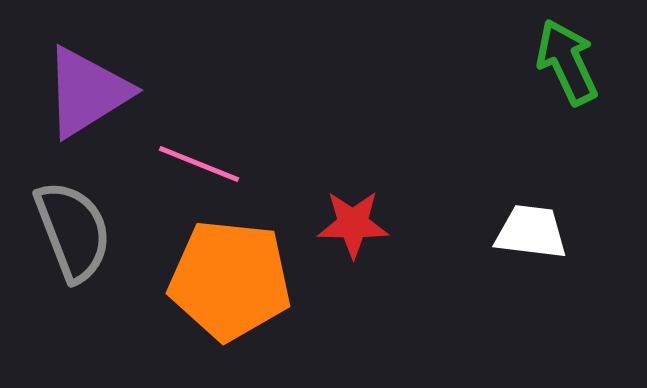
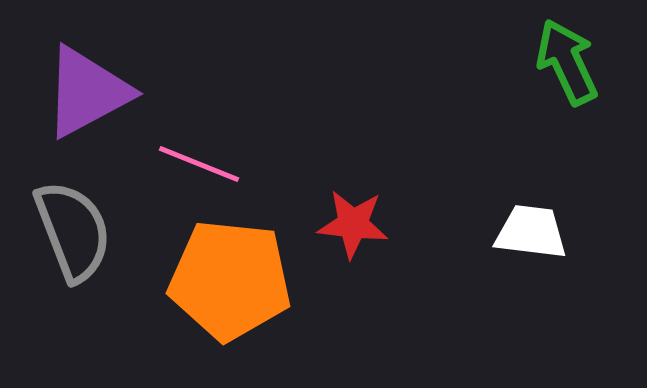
purple triangle: rotated 4 degrees clockwise
red star: rotated 6 degrees clockwise
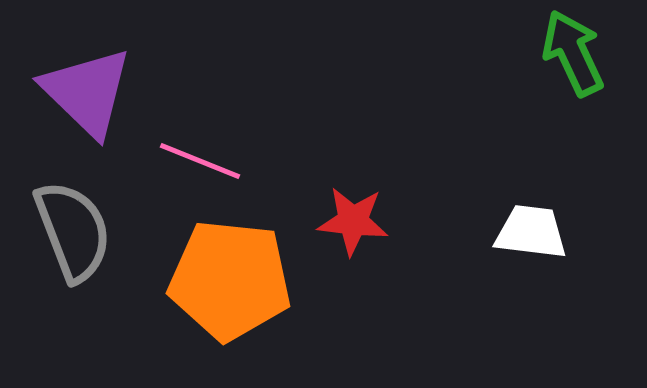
green arrow: moved 6 px right, 9 px up
purple triangle: rotated 48 degrees counterclockwise
pink line: moved 1 px right, 3 px up
red star: moved 3 px up
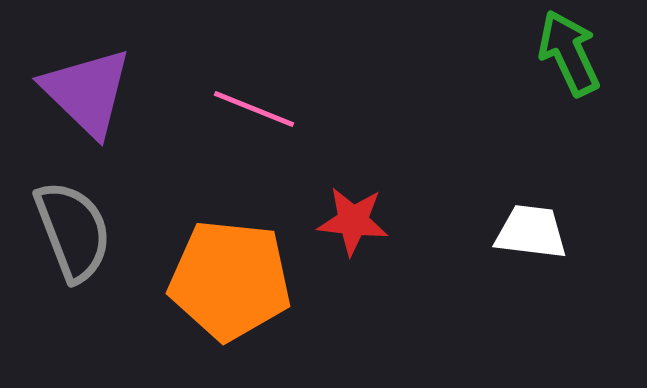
green arrow: moved 4 px left
pink line: moved 54 px right, 52 px up
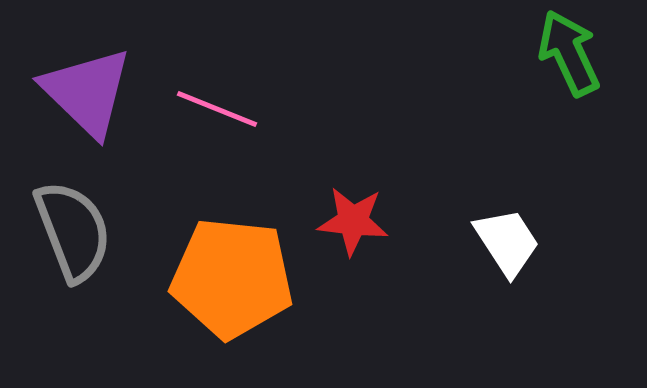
pink line: moved 37 px left
white trapezoid: moved 24 px left, 10 px down; rotated 50 degrees clockwise
orange pentagon: moved 2 px right, 2 px up
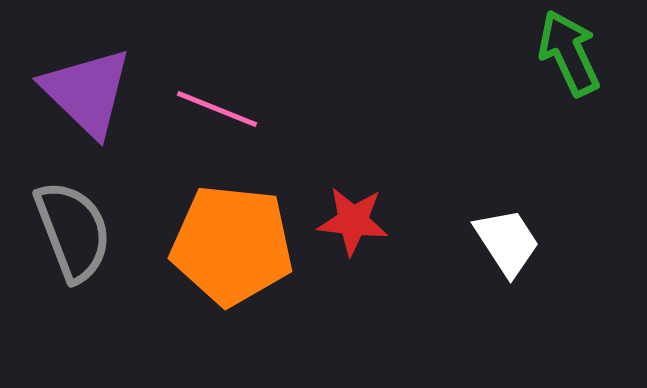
orange pentagon: moved 33 px up
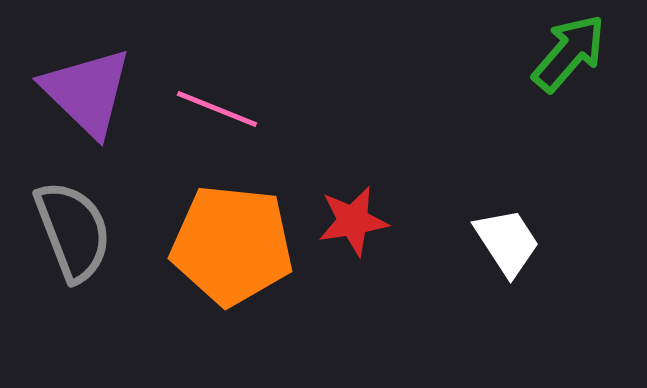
green arrow: rotated 66 degrees clockwise
red star: rotated 16 degrees counterclockwise
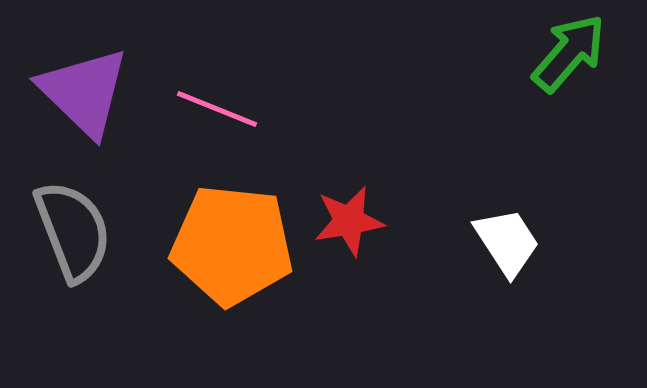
purple triangle: moved 3 px left
red star: moved 4 px left
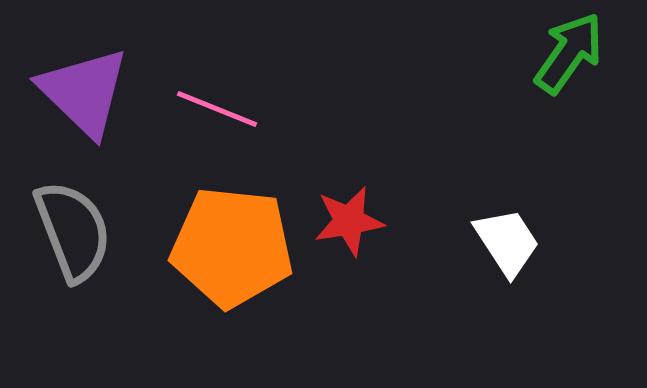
green arrow: rotated 6 degrees counterclockwise
orange pentagon: moved 2 px down
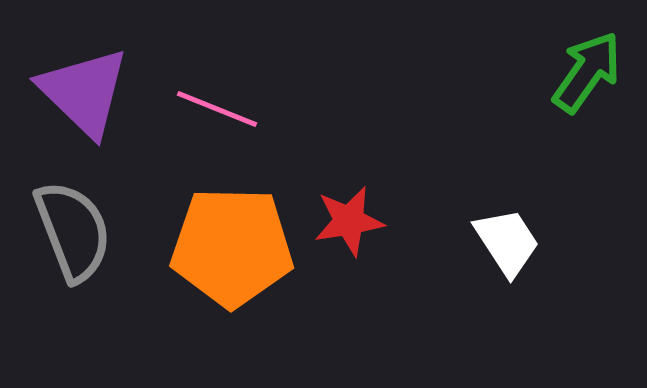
green arrow: moved 18 px right, 19 px down
orange pentagon: rotated 5 degrees counterclockwise
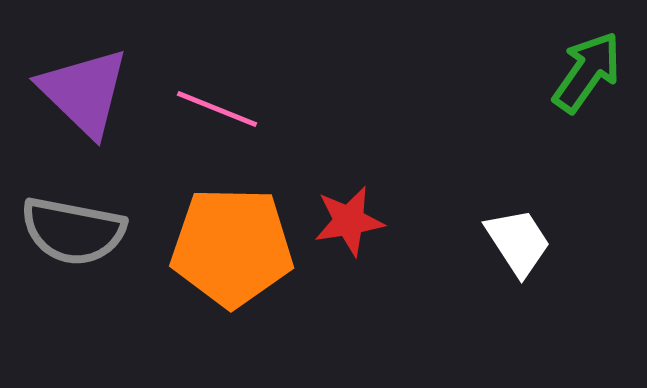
gray semicircle: rotated 122 degrees clockwise
white trapezoid: moved 11 px right
